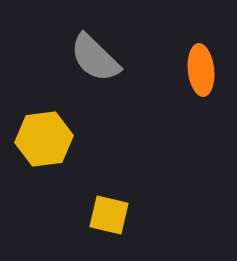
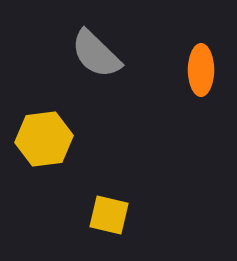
gray semicircle: moved 1 px right, 4 px up
orange ellipse: rotated 6 degrees clockwise
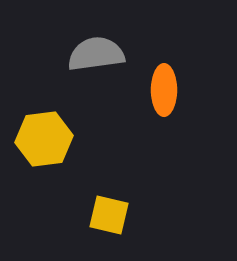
gray semicircle: rotated 128 degrees clockwise
orange ellipse: moved 37 px left, 20 px down
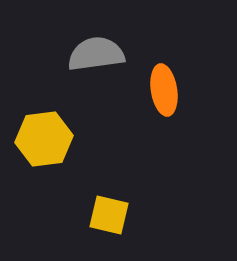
orange ellipse: rotated 9 degrees counterclockwise
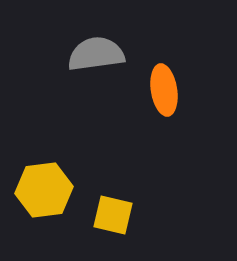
yellow hexagon: moved 51 px down
yellow square: moved 4 px right
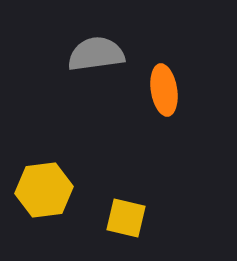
yellow square: moved 13 px right, 3 px down
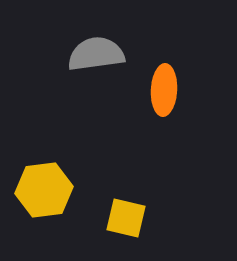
orange ellipse: rotated 12 degrees clockwise
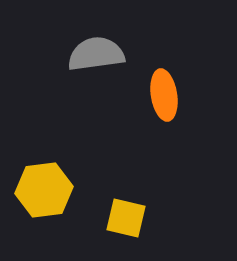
orange ellipse: moved 5 px down; rotated 12 degrees counterclockwise
